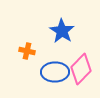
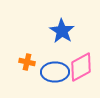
orange cross: moved 11 px down
pink diamond: moved 2 px up; rotated 16 degrees clockwise
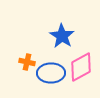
blue star: moved 5 px down
blue ellipse: moved 4 px left, 1 px down
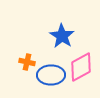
blue ellipse: moved 2 px down
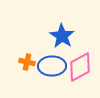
pink diamond: moved 1 px left
blue ellipse: moved 1 px right, 9 px up
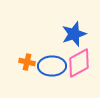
blue star: moved 12 px right, 2 px up; rotated 20 degrees clockwise
pink diamond: moved 1 px left, 4 px up
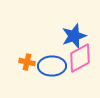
blue star: moved 2 px down
pink diamond: moved 1 px right, 5 px up
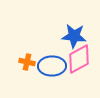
blue star: rotated 25 degrees clockwise
pink diamond: moved 1 px left, 1 px down
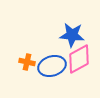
blue star: moved 2 px left, 1 px up
blue ellipse: rotated 16 degrees counterclockwise
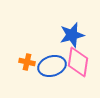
blue star: rotated 20 degrees counterclockwise
pink diamond: moved 1 px left, 3 px down; rotated 52 degrees counterclockwise
